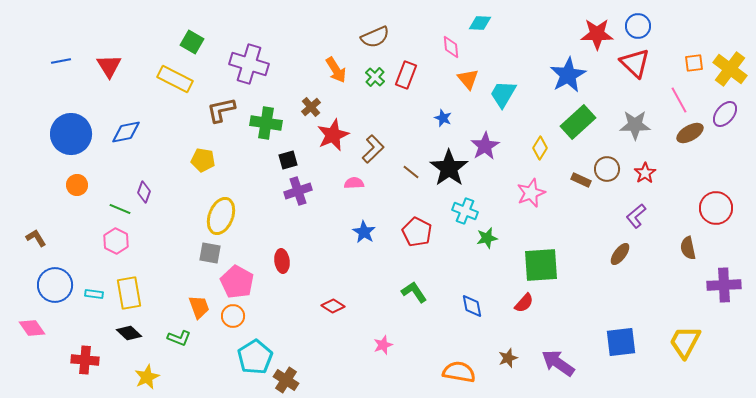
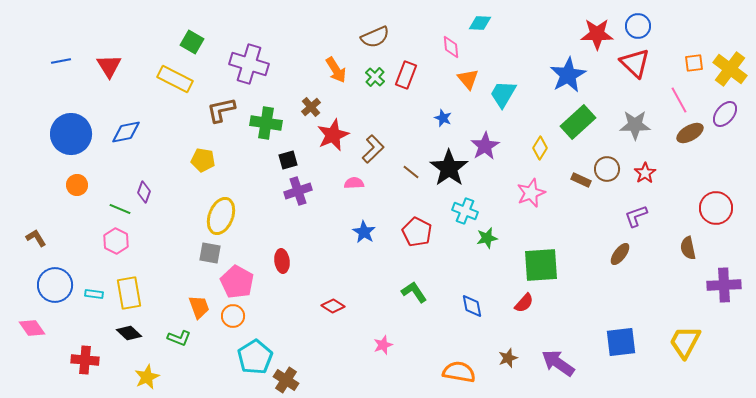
purple L-shape at (636, 216): rotated 20 degrees clockwise
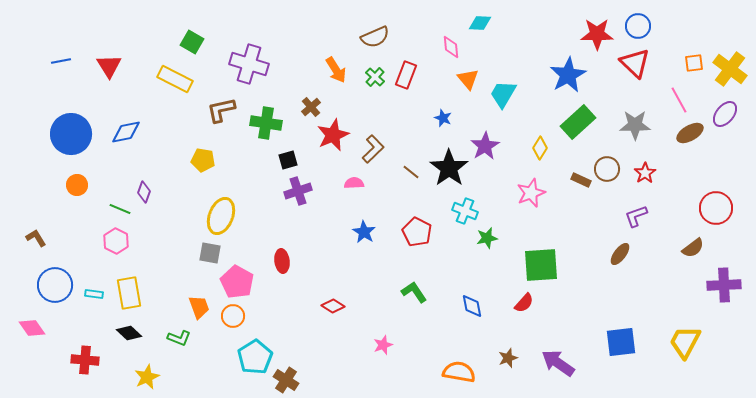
brown semicircle at (688, 248): moved 5 px right; rotated 115 degrees counterclockwise
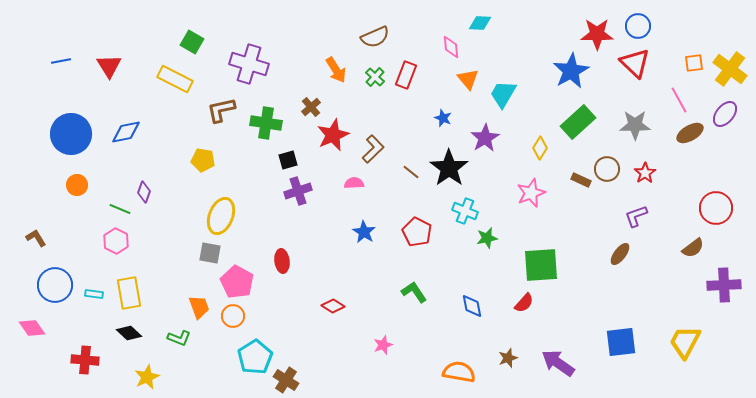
blue star at (568, 75): moved 3 px right, 4 px up
purple star at (485, 146): moved 8 px up
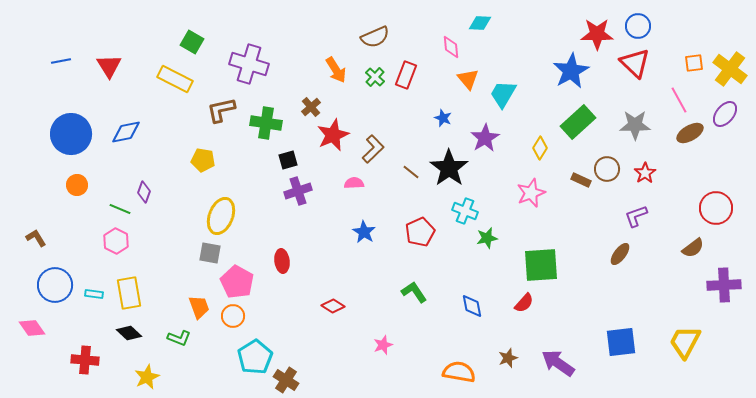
red pentagon at (417, 232): moved 3 px right; rotated 20 degrees clockwise
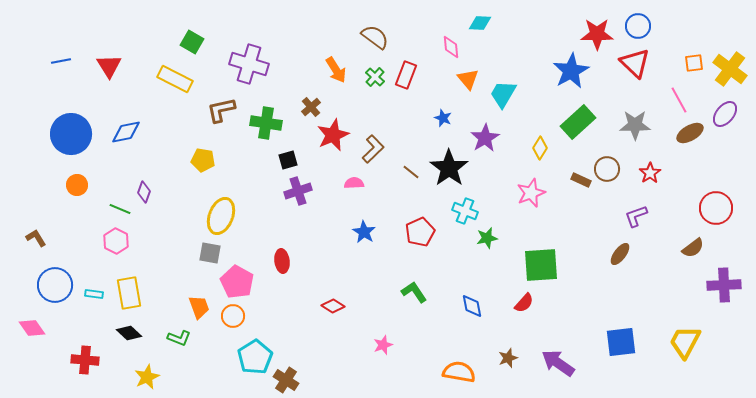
brown semicircle at (375, 37): rotated 120 degrees counterclockwise
red star at (645, 173): moved 5 px right
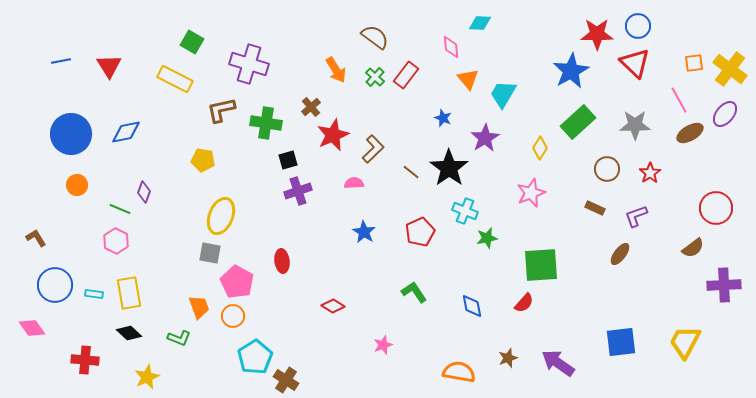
red rectangle at (406, 75): rotated 16 degrees clockwise
brown rectangle at (581, 180): moved 14 px right, 28 px down
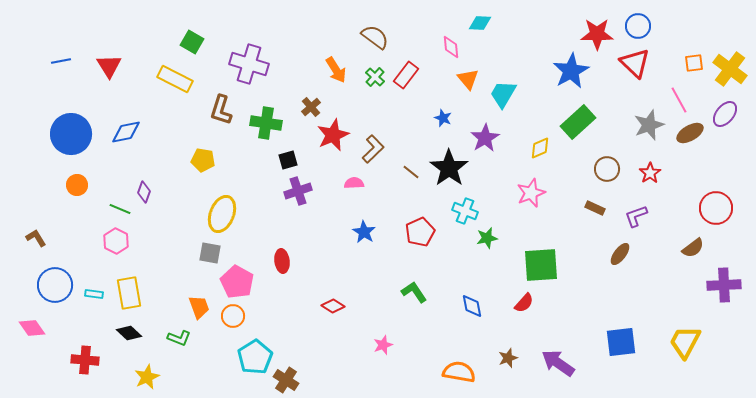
brown L-shape at (221, 110): rotated 60 degrees counterclockwise
gray star at (635, 125): moved 14 px right; rotated 20 degrees counterclockwise
yellow diamond at (540, 148): rotated 35 degrees clockwise
yellow ellipse at (221, 216): moved 1 px right, 2 px up
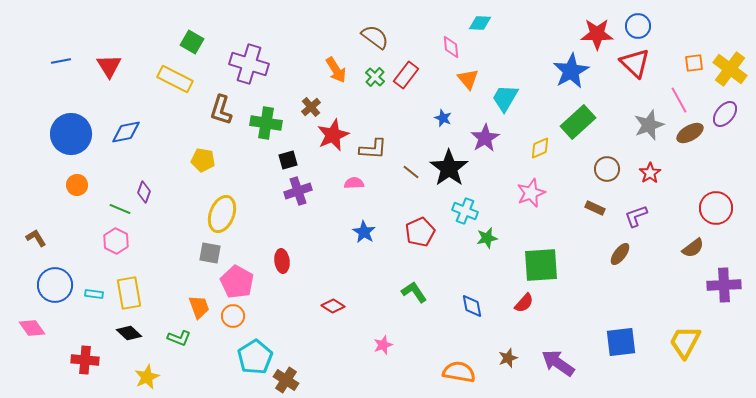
cyan trapezoid at (503, 94): moved 2 px right, 4 px down
brown L-shape at (373, 149): rotated 48 degrees clockwise
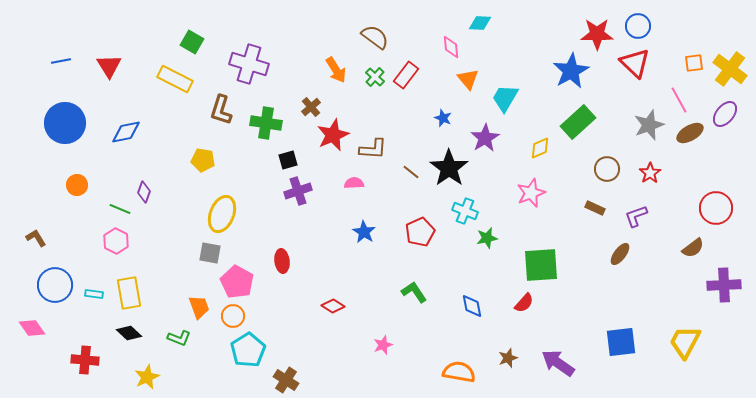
blue circle at (71, 134): moved 6 px left, 11 px up
cyan pentagon at (255, 357): moved 7 px left, 7 px up
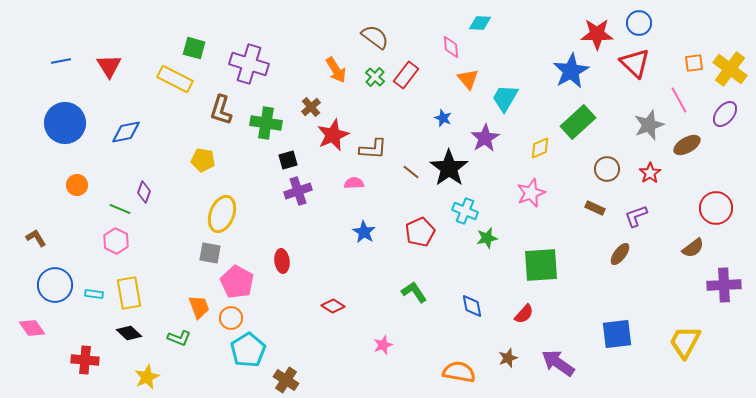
blue circle at (638, 26): moved 1 px right, 3 px up
green square at (192, 42): moved 2 px right, 6 px down; rotated 15 degrees counterclockwise
brown ellipse at (690, 133): moved 3 px left, 12 px down
red semicircle at (524, 303): moved 11 px down
orange circle at (233, 316): moved 2 px left, 2 px down
blue square at (621, 342): moved 4 px left, 8 px up
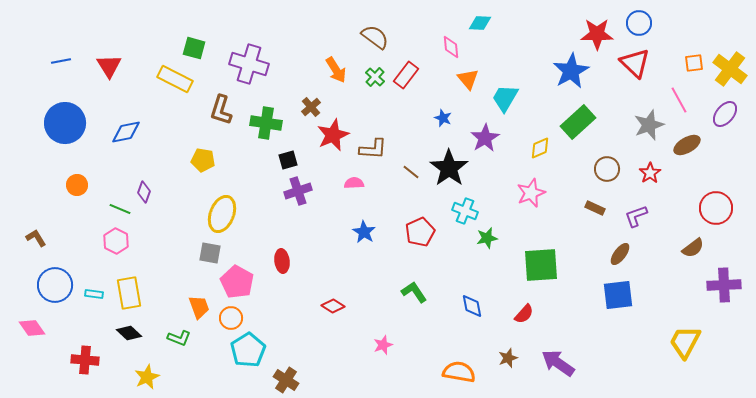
blue square at (617, 334): moved 1 px right, 39 px up
